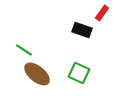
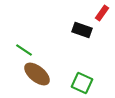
green square: moved 3 px right, 10 px down
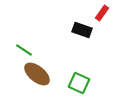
green square: moved 3 px left
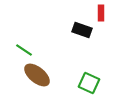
red rectangle: moved 1 px left; rotated 35 degrees counterclockwise
brown ellipse: moved 1 px down
green square: moved 10 px right
